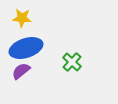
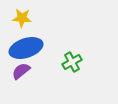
green cross: rotated 18 degrees clockwise
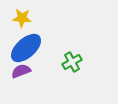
blue ellipse: rotated 24 degrees counterclockwise
purple semicircle: rotated 18 degrees clockwise
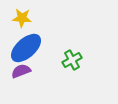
green cross: moved 2 px up
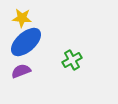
blue ellipse: moved 6 px up
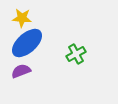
blue ellipse: moved 1 px right, 1 px down
green cross: moved 4 px right, 6 px up
